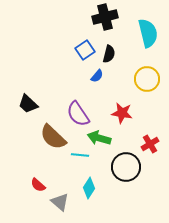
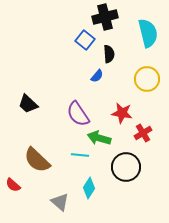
blue square: moved 10 px up; rotated 18 degrees counterclockwise
black semicircle: rotated 18 degrees counterclockwise
brown semicircle: moved 16 px left, 23 px down
red cross: moved 7 px left, 11 px up
red semicircle: moved 25 px left
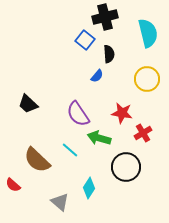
cyan line: moved 10 px left, 5 px up; rotated 36 degrees clockwise
